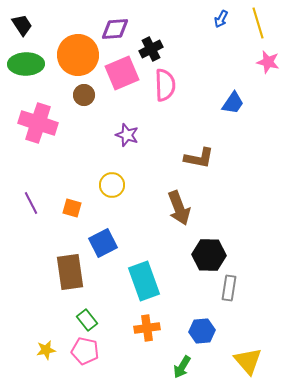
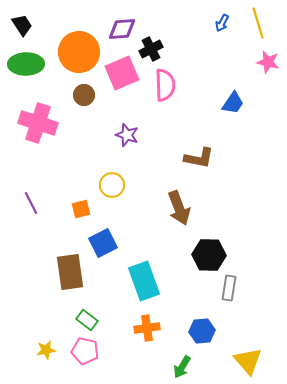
blue arrow: moved 1 px right, 4 px down
purple diamond: moved 7 px right
orange circle: moved 1 px right, 3 px up
orange square: moved 9 px right, 1 px down; rotated 30 degrees counterclockwise
green rectangle: rotated 15 degrees counterclockwise
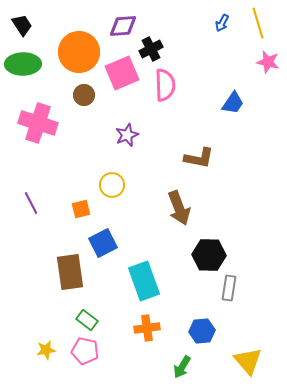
purple diamond: moved 1 px right, 3 px up
green ellipse: moved 3 px left
purple star: rotated 30 degrees clockwise
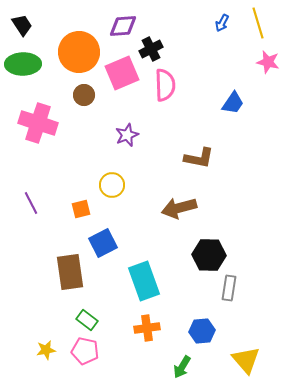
brown arrow: rotated 96 degrees clockwise
yellow triangle: moved 2 px left, 1 px up
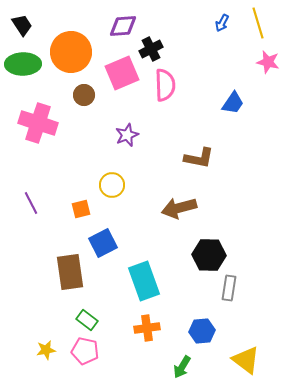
orange circle: moved 8 px left
yellow triangle: rotated 12 degrees counterclockwise
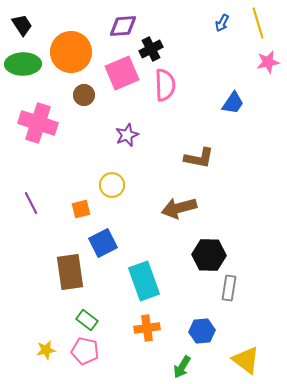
pink star: rotated 25 degrees counterclockwise
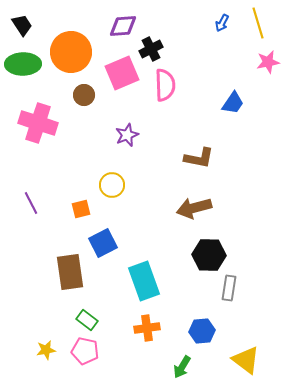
brown arrow: moved 15 px right
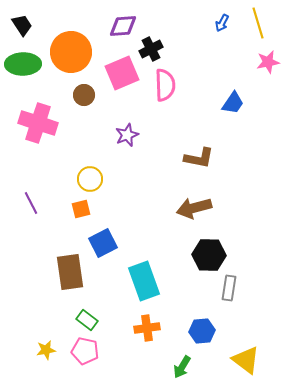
yellow circle: moved 22 px left, 6 px up
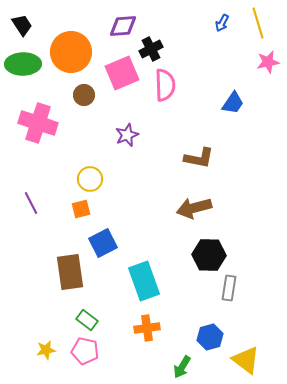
blue hexagon: moved 8 px right, 6 px down; rotated 10 degrees counterclockwise
